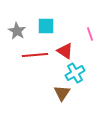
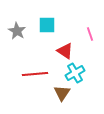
cyan square: moved 1 px right, 1 px up
red line: moved 19 px down
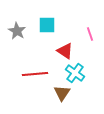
cyan cross: rotated 24 degrees counterclockwise
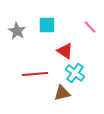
pink line: moved 7 px up; rotated 24 degrees counterclockwise
brown triangle: rotated 42 degrees clockwise
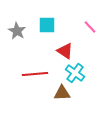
brown triangle: rotated 12 degrees clockwise
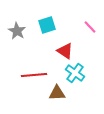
cyan square: rotated 18 degrees counterclockwise
red line: moved 1 px left, 1 px down
brown triangle: moved 5 px left
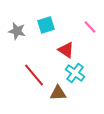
cyan square: moved 1 px left
gray star: rotated 18 degrees counterclockwise
red triangle: moved 1 px right, 1 px up
red line: rotated 55 degrees clockwise
brown triangle: moved 1 px right
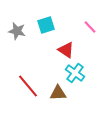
red line: moved 6 px left, 11 px down
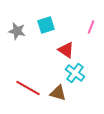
pink line: moved 1 px right; rotated 64 degrees clockwise
red line: moved 2 px down; rotated 20 degrees counterclockwise
brown triangle: rotated 18 degrees clockwise
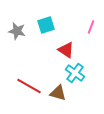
red line: moved 1 px right, 2 px up
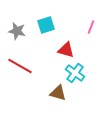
red triangle: rotated 18 degrees counterclockwise
red line: moved 9 px left, 20 px up
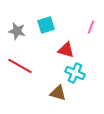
cyan cross: rotated 12 degrees counterclockwise
